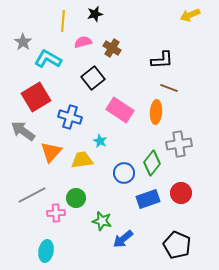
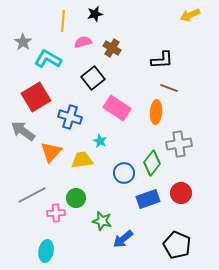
pink rectangle: moved 3 px left, 2 px up
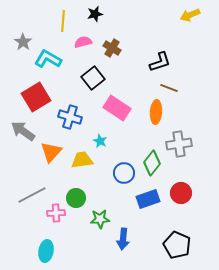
black L-shape: moved 2 px left, 2 px down; rotated 15 degrees counterclockwise
green star: moved 2 px left, 2 px up; rotated 18 degrees counterclockwise
blue arrow: rotated 45 degrees counterclockwise
